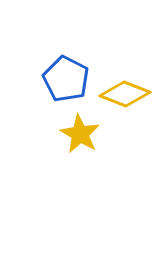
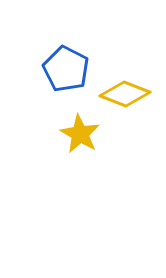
blue pentagon: moved 10 px up
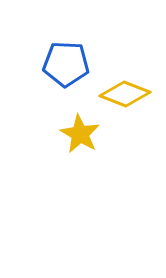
blue pentagon: moved 5 px up; rotated 24 degrees counterclockwise
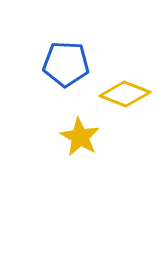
yellow star: moved 3 px down
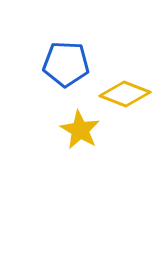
yellow star: moved 7 px up
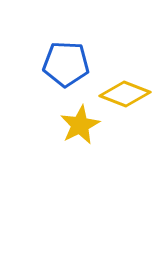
yellow star: moved 5 px up; rotated 15 degrees clockwise
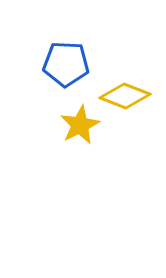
yellow diamond: moved 2 px down
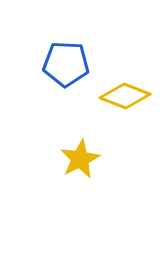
yellow star: moved 34 px down
